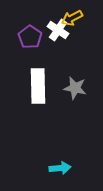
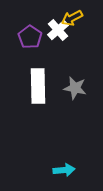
white cross: rotated 15 degrees clockwise
cyan arrow: moved 4 px right, 2 px down
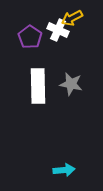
white cross: rotated 25 degrees counterclockwise
gray star: moved 4 px left, 4 px up
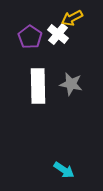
white cross: moved 4 px down; rotated 15 degrees clockwise
cyan arrow: rotated 40 degrees clockwise
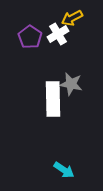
white cross: rotated 20 degrees clockwise
white rectangle: moved 15 px right, 13 px down
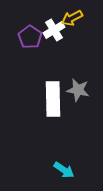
white cross: moved 4 px left, 4 px up
gray star: moved 7 px right, 6 px down
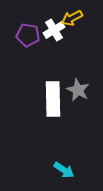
purple pentagon: moved 2 px left, 2 px up; rotated 25 degrees counterclockwise
gray star: rotated 15 degrees clockwise
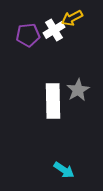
purple pentagon: rotated 15 degrees counterclockwise
gray star: rotated 15 degrees clockwise
white rectangle: moved 2 px down
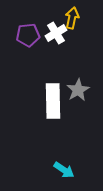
yellow arrow: rotated 130 degrees clockwise
white cross: moved 2 px right, 3 px down
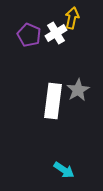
purple pentagon: moved 1 px right; rotated 30 degrees clockwise
white rectangle: rotated 8 degrees clockwise
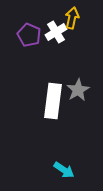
white cross: moved 1 px up
